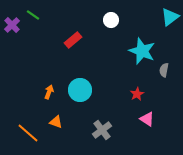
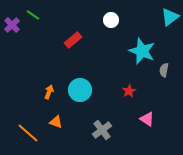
red star: moved 8 px left, 3 px up
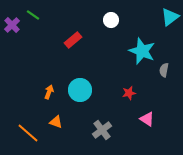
red star: moved 2 px down; rotated 16 degrees clockwise
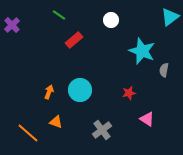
green line: moved 26 px right
red rectangle: moved 1 px right
